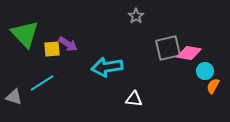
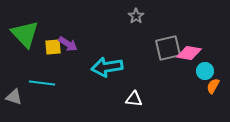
yellow square: moved 1 px right, 2 px up
cyan line: rotated 40 degrees clockwise
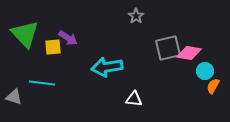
purple arrow: moved 6 px up
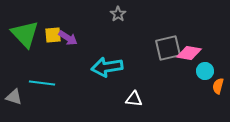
gray star: moved 18 px left, 2 px up
yellow square: moved 12 px up
orange semicircle: moved 5 px right; rotated 14 degrees counterclockwise
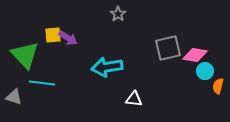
green triangle: moved 21 px down
pink diamond: moved 6 px right, 2 px down
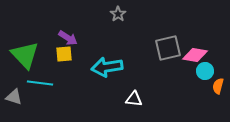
yellow square: moved 11 px right, 19 px down
cyan line: moved 2 px left
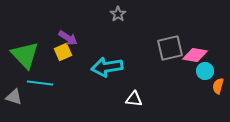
gray square: moved 2 px right
yellow square: moved 1 px left, 2 px up; rotated 18 degrees counterclockwise
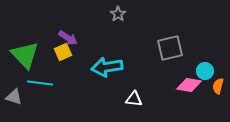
pink diamond: moved 6 px left, 30 px down
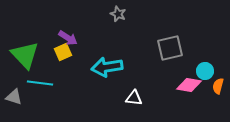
gray star: rotated 14 degrees counterclockwise
white triangle: moved 1 px up
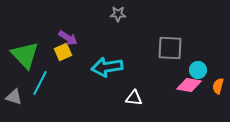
gray star: rotated 21 degrees counterclockwise
gray square: rotated 16 degrees clockwise
cyan circle: moved 7 px left, 1 px up
cyan line: rotated 70 degrees counterclockwise
